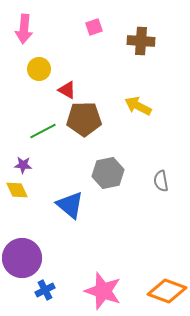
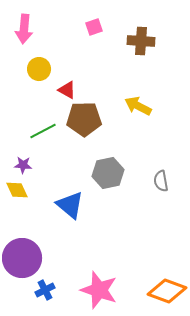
pink star: moved 4 px left, 1 px up
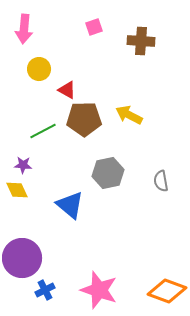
yellow arrow: moved 9 px left, 9 px down
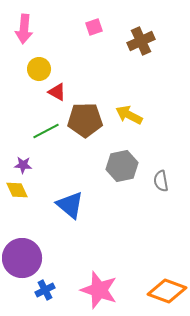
brown cross: rotated 28 degrees counterclockwise
red triangle: moved 10 px left, 2 px down
brown pentagon: moved 1 px right, 1 px down
green line: moved 3 px right
gray hexagon: moved 14 px right, 7 px up
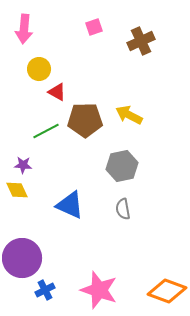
gray semicircle: moved 38 px left, 28 px down
blue triangle: rotated 16 degrees counterclockwise
